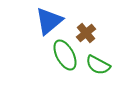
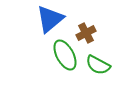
blue triangle: moved 1 px right, 2 px up
brown cross: rotated 12 degrees clockwise
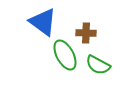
blue triangle: moved 7 px left, 3 px down; rotated 44 degrees counterclockwise
brown cross: rotated 30 degrees clockwise
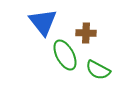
blue triangle: rotated 16 degrees clockwise
green semicircle: moved 5 px down
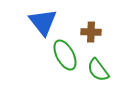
brown cross: moved 5 px right, 1 px up
green semicircle: rotated 25 degrees clockwise
